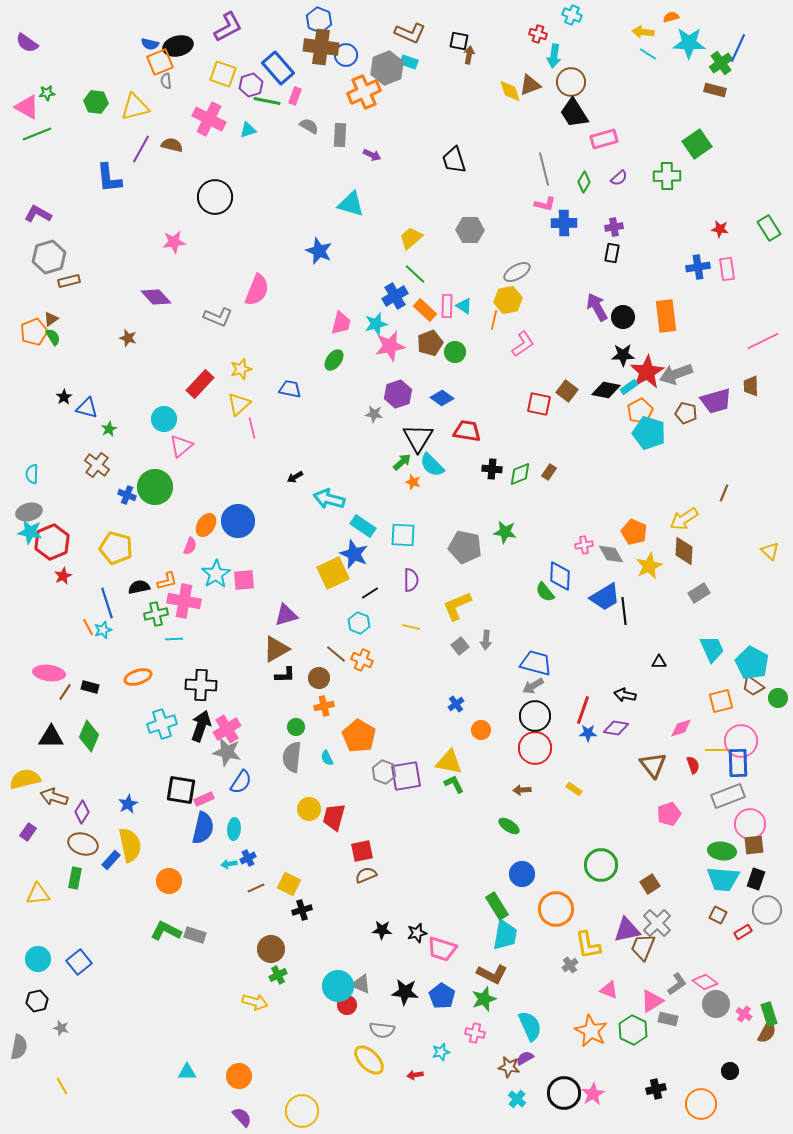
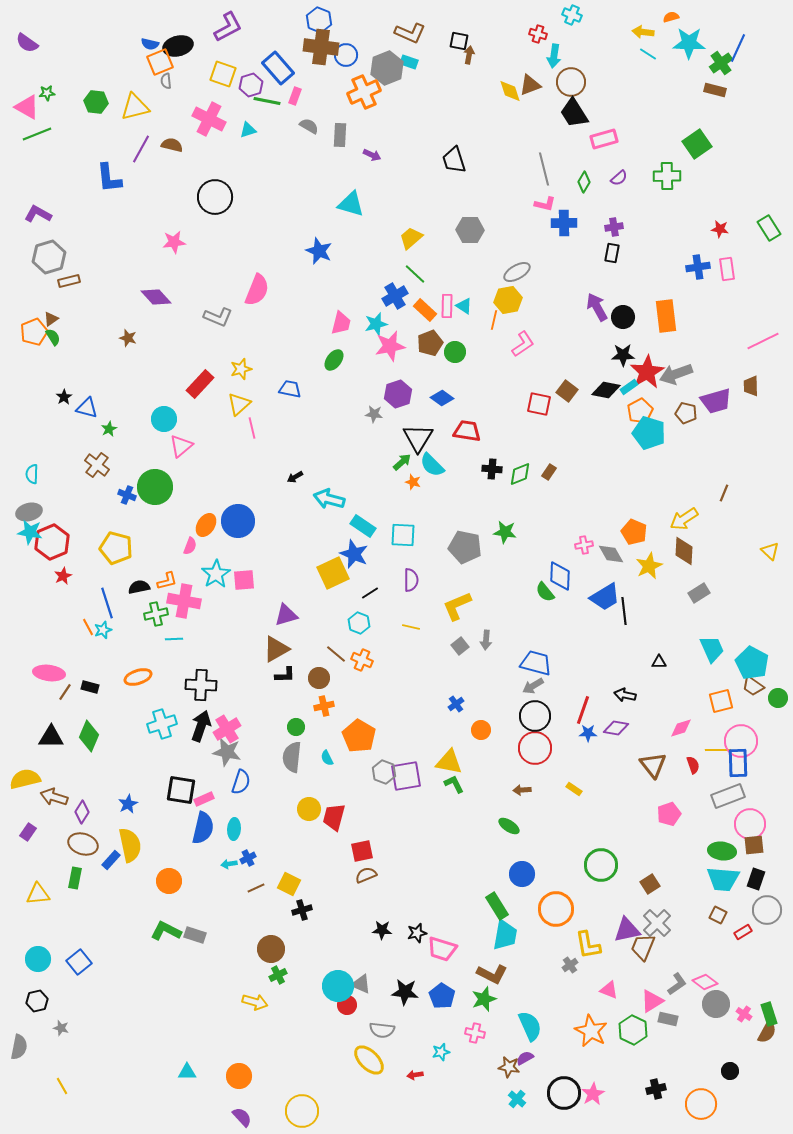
blue semicircle at (241, 782): rotated 15 degrees counterclockwise
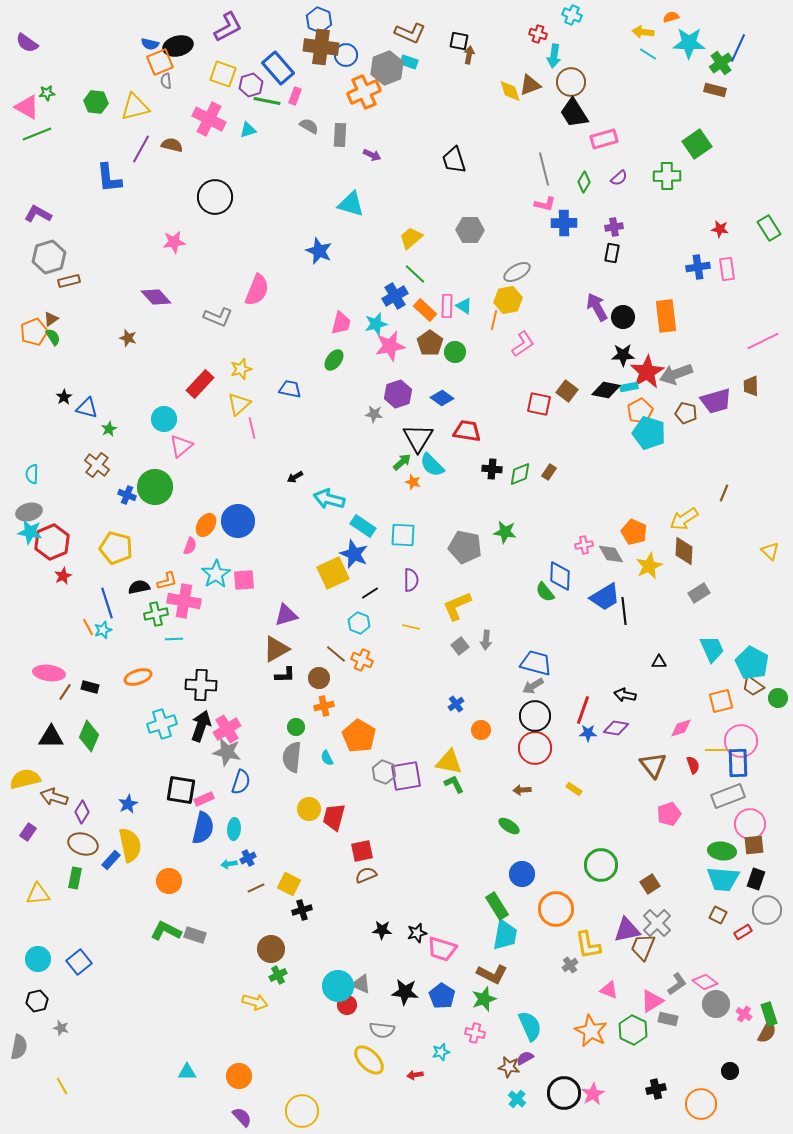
brown pentagon at (430, 343): rotated 15 degrees counterclockwise
cyan rectangle at (629, 387): rotated 24 degrees clockwise
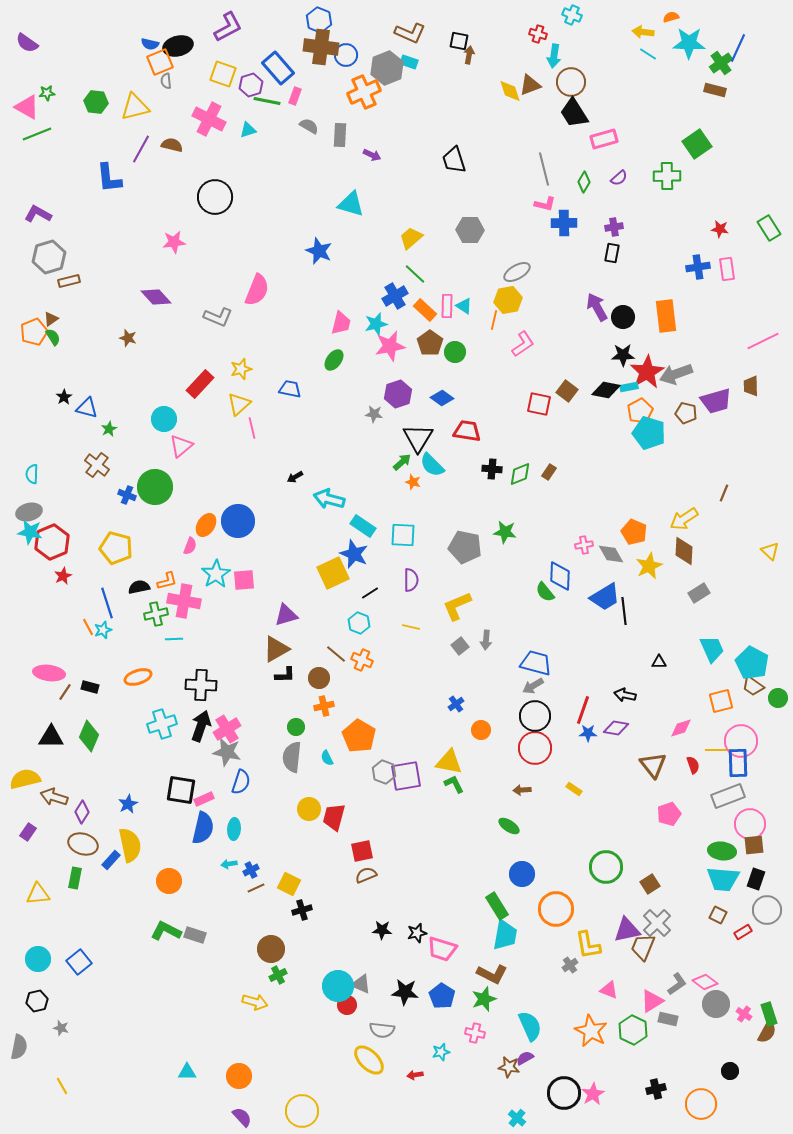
blue cross at (248, 858): moved 3 px right, 12 px down
green circle at (601, 865): moved 5 px right, 2 px down
cyan cross at (517, 1099): moved 19 px down
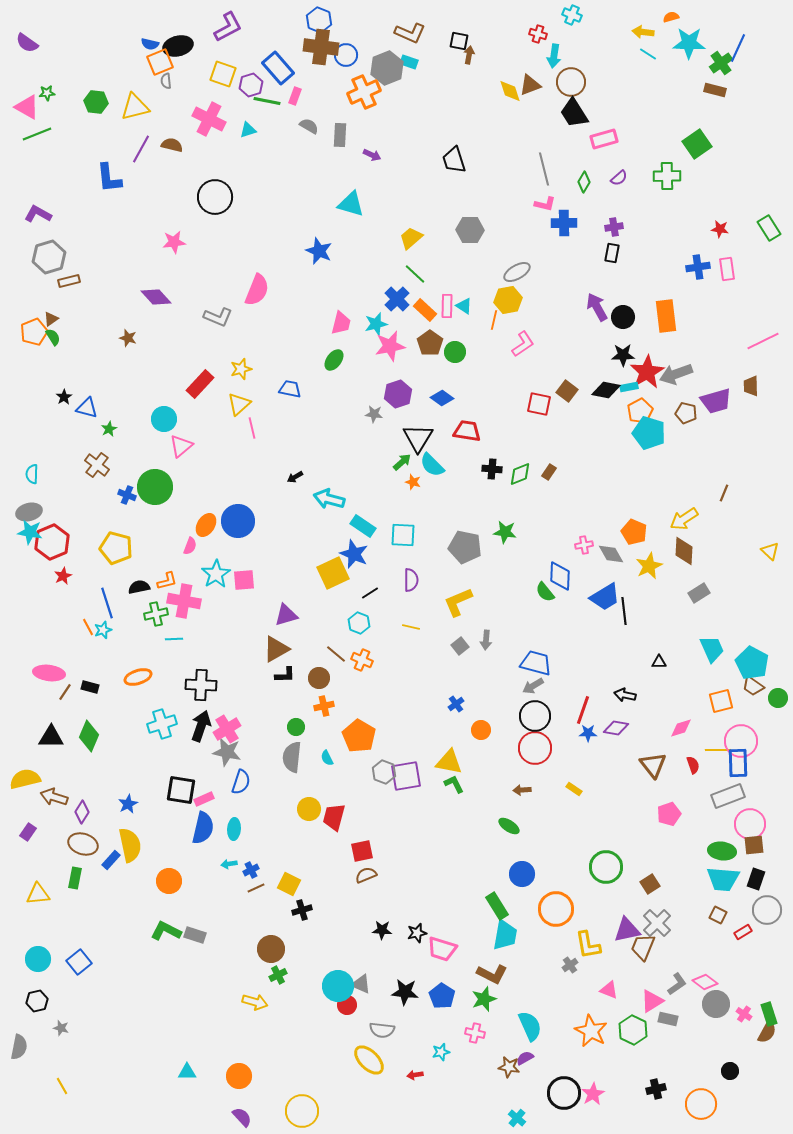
blue cross at (395, 296): moved 2 px right, 3 px down; rotated 15 degrees counterclockwise
yellow L-shape at (457, 606): moved 1 px right, 4 px up
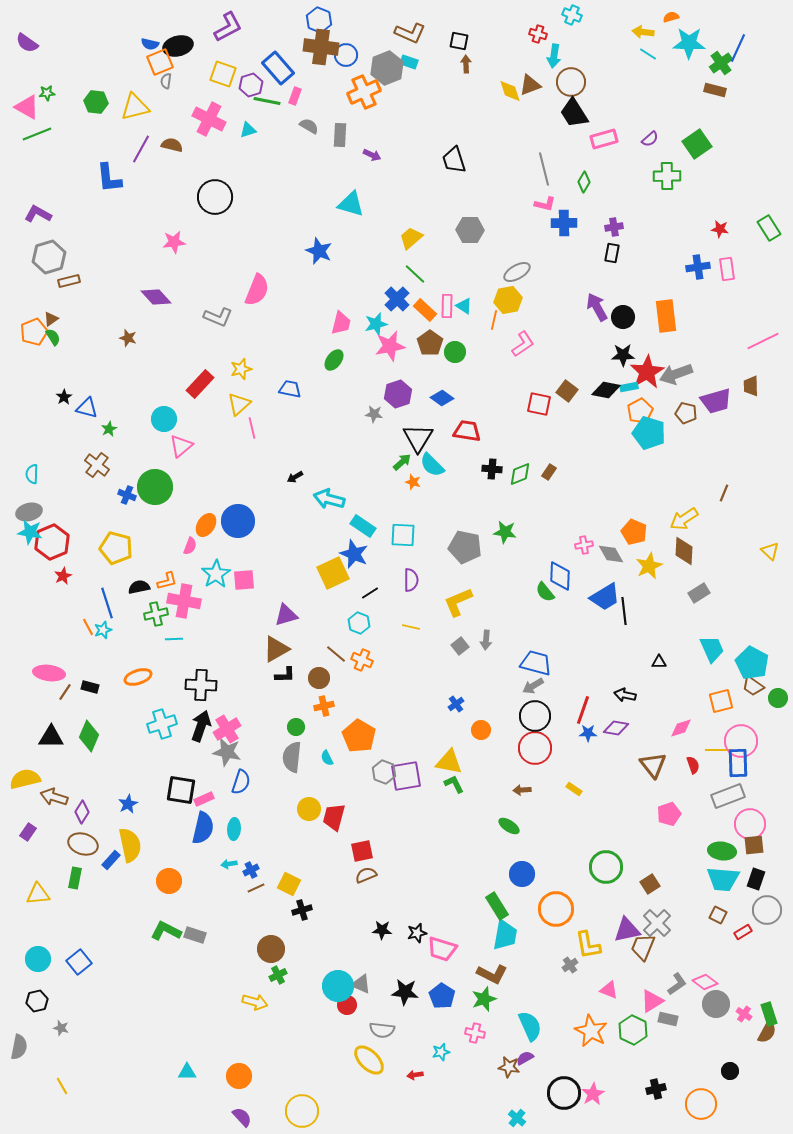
brown arrow at (469, 55): moved 3 px left, 9 px down; rotated 12 degrees counterclockwise
gray semicircle at (166, 81): rotated 14 degrees clockwise
purple semicircle at (619, 178): moved 31 px right, 39 px up
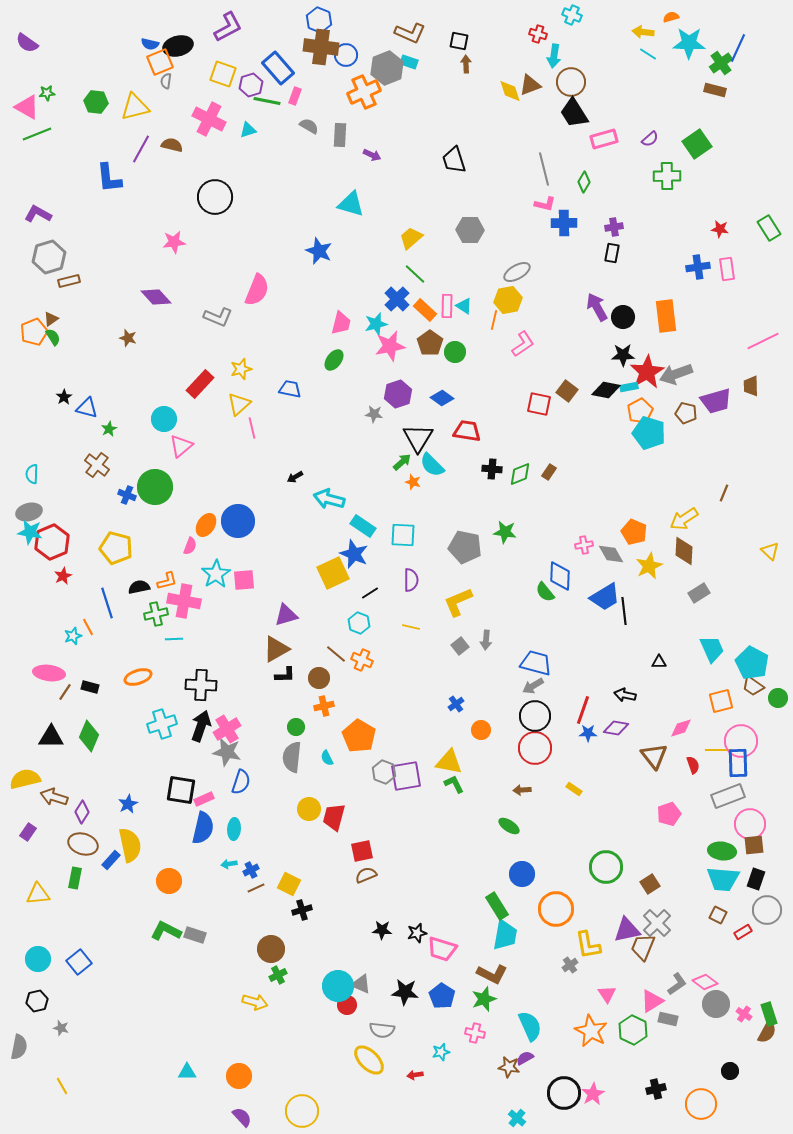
cyan star at (103, 630): moved 30 px left, 6 px down
brown triangle at (653, 765): moved 1 px right, 9 px up
pink triangle at (609, 990): moved 2 px left, 4 px down; rotated 36 degrees clockwise
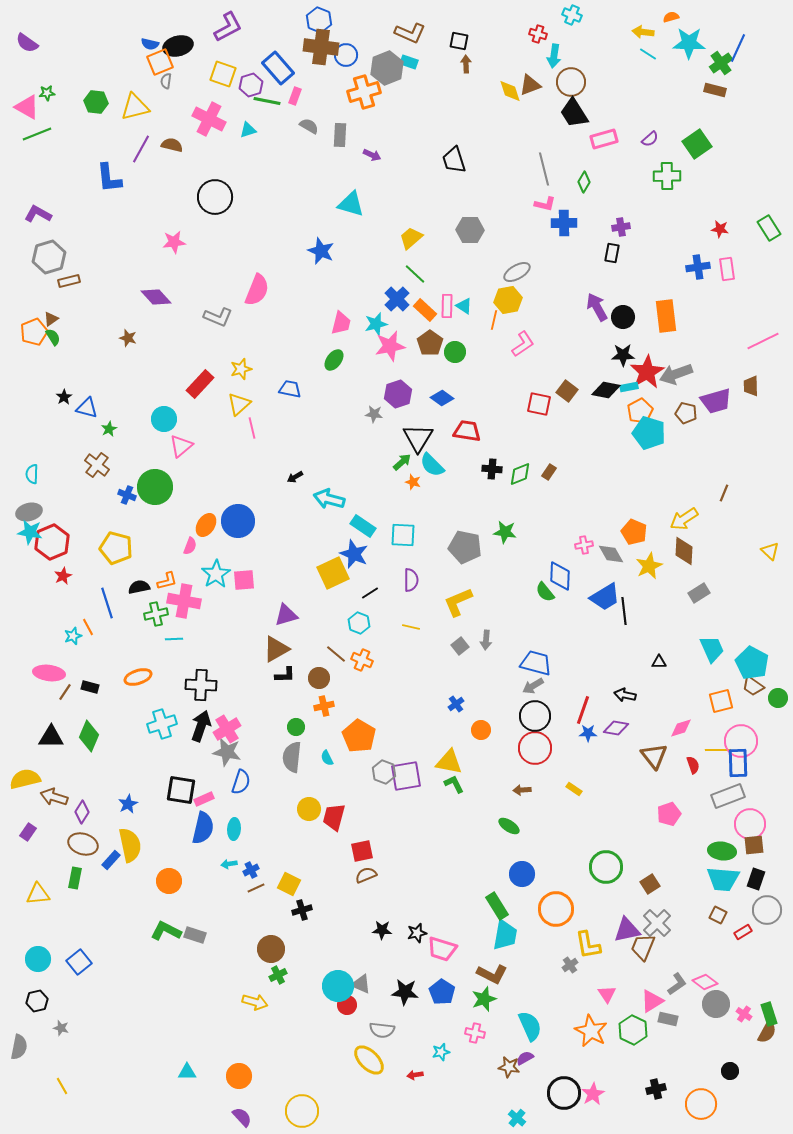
orange cross at (364, 92): rotated 8 degrees clockwise
purple cross at (614, 227): moved 7 px right
blue star at (319, 251): moved 2 px right
blue pentagon at (442, 996): moved 4 px up
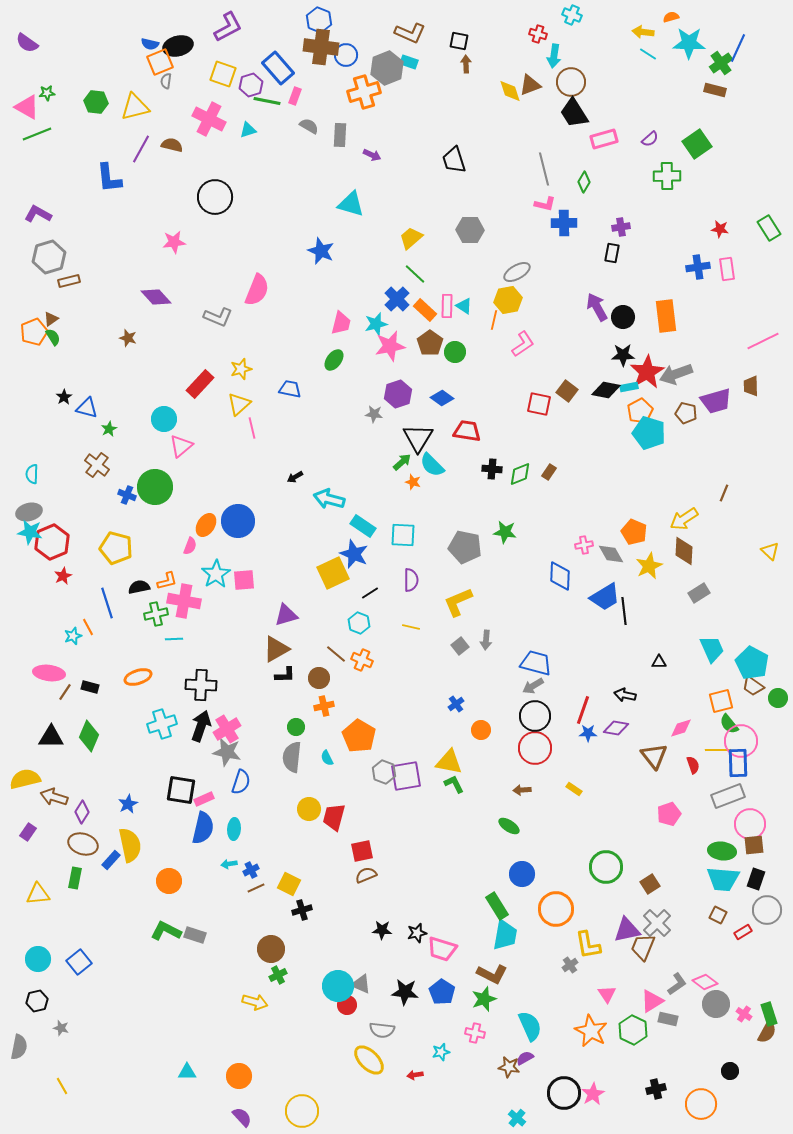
green semicircle at (545, 592): moved 184 px right, 132 px down
